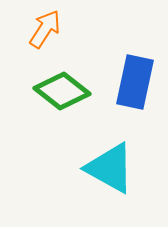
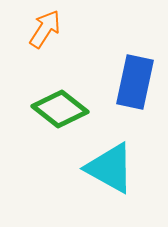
green diamond: moved 2 px left, 18 px down
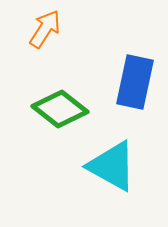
cyan triangle: moved 2 px right, 2 px up
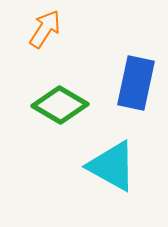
blue rectangle: moved 1 px right, 1 px down
green diamond: moved 4 px up; rotated 8 degrees counterclockwise
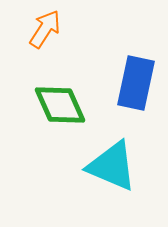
green diamond: rotated 36 degrees clockwise
cyan triangle: rotated 6 degrees counterclockwise
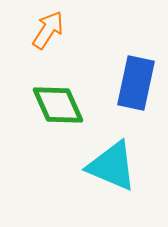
orange arrow: moved 3 px right, 1 px down
green diamond: moved 2 px left
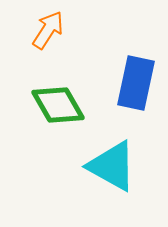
green diamond: rotated 6 degrees counterclockwise
cyan triangle: rotated 6 degrees clockwise
